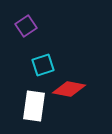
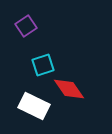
red diamond: rotated 44 degrees clockwise
white rectangle: rotated 72 degrees counterclockwise
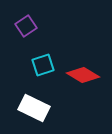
red diamond: moved 14 px right, 14 px up; rotated 24 degrees counterclockwise
white rectangle: moved 2 px down
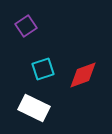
cyan square: moved 4 px down
red diamond: rotated 52 degrees counterclockwise
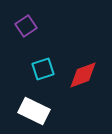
white rectangle: moved 3 px down
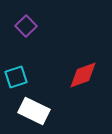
purple square: rotated 10 degrees counterclockwise
cyan square: moved 27 px left, 8 px down
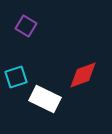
purple square: rotated 15 degrees counterclockwise
white rectangle: moved 11 px right, 12 px up
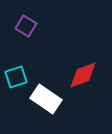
white rectangle: moved 1 px right; rotated 8 degrees clockwise
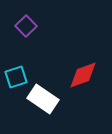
purple square: rotated 15 degrees clockwise
white rectangle: moved 3 px left
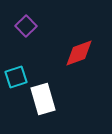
red diamond: moved 4 px left, 22 px up
white rectangle: rotated 40 degrees clockwise
